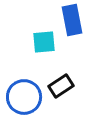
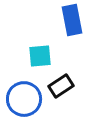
cyan square: moved 4 px left, 14 px down
blue circle: moved 2 px down
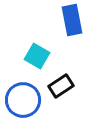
cyan square: moved 3 px left; rotated 35 degrees clockwise
blue circle: moved 1 px left, 1 px down
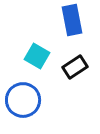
black rectangle: moved 14 px right, 19 px up
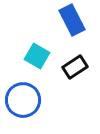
blue rectangle: rotated 16 degrees counterclockwise
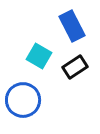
blue rectangle: moved 6 px down
cyan square: moved 2 px right
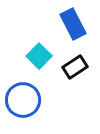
blue rectangle: moved 1 px right, 2 px up
cyan square: rotated 15 degrees clockwise
